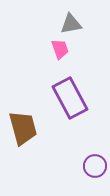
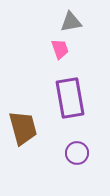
gray triangle: moved 2 px up
purple rectangle: rotated 18 degrees clockwise
purple circle: moved 18 px left, 13 px up
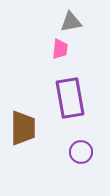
pink trapezoid: rotated 25 degrees clockwise
brown trapezoid: rotated 15 degrees clockwise
purple circle: moved 4 px right, 1 px up
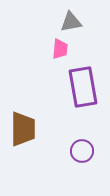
purple rectangle: moved 13 px right, 11 px up
brown trapezoid: moved 1 px down
purple circle: moved 1 px right, 1 px up
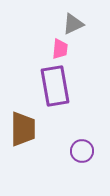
gray triangle: moved 2 px right, 2 px down; rotated 15 degrees counterclockwise
purple rectangle: moved 28 px left, 1 px up
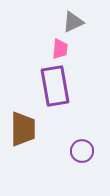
gray triangle: moved 2 px up
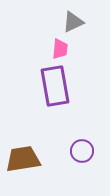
brown trapezoid: moved 30 px down; rotated 99 degrees counterclockwise
